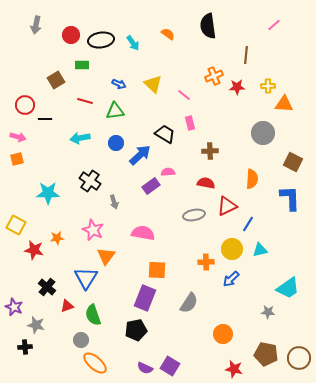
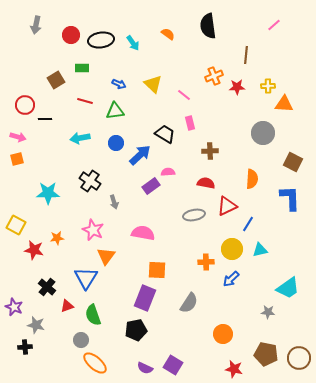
green rectangle at (82, 65): moved 3 px down
purple square at (170, 366): moved 3 px right, 1 px up
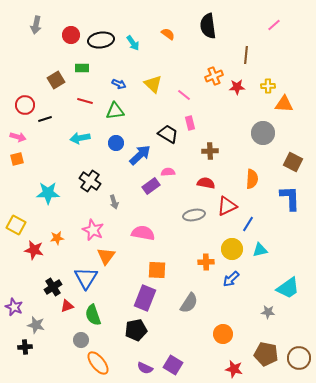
black line at (45, 119): rotated 16 degrees counterclockwise
black trapezoid at (165, 134): moved 3 px right
black cross at (47, 287): moved 6 px right; rotated 18 degrees clockwise
orange ellipse at (95, 363): moved 3 px right; rotated 10 degrees clockwise
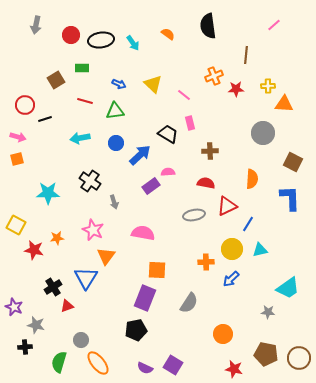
red star at (237, 87): moved 1 px left, 2 px down
green semicircle at (93, 315): moved 34 px left, 47 px down; rotated 35 degrees clockwise
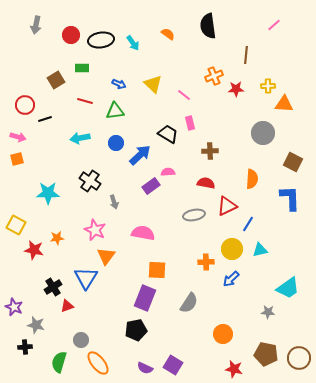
pink star at (93, 230): moved 2 px right
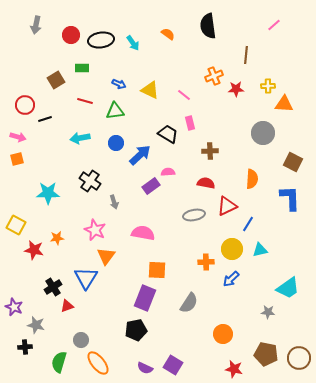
yellow triangle at (153, 84): moved 3 px left, 6 px down; rotated 18 degrees counterclockwise
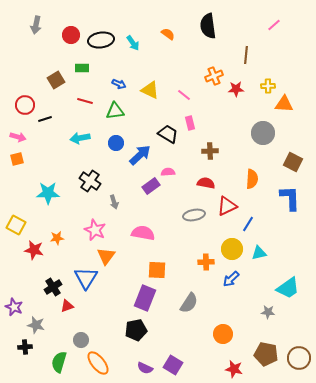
cyan triangle at (260, 250): moved 1 px left, 3 px down
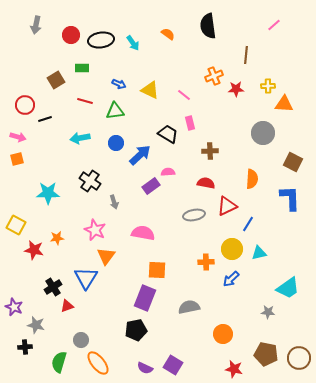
gray semicircle at (189, 303): moved 4 px down; rotated 135 degrees counterclockwise
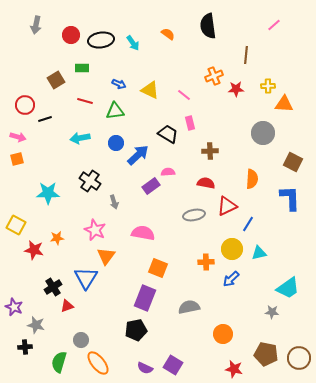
blue arrow at (140, 155): moved 2 px left
orange square at (157, 270): moved 1 px right, 2 px up; rotated 18 degrees clockwise
gray star at (268, 312): moved 4 px right
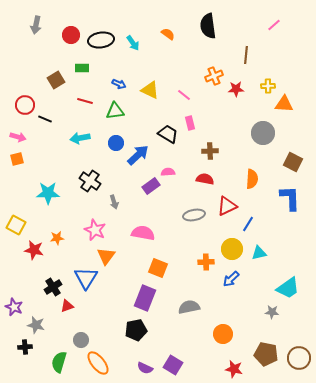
black line at (45, 119): rotated 40 degrees clockwise
red semicircle at (206, 183): moved 1 px left, 4 px up
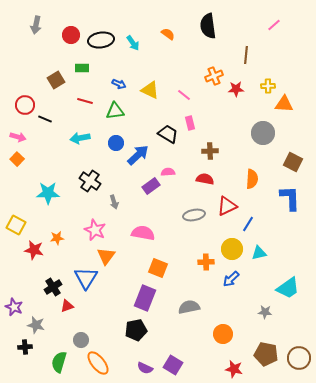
orange square at (17, 159): rotated 32 degrees counterclockwise
gray star at (272, 312): moved 7 px left
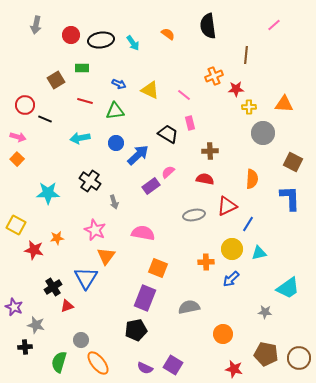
yellow cross at (268, 86): moved 19 px left, 21 px down
pink semicircle at (168, 172): rotated 40 degrees counterclockwise
